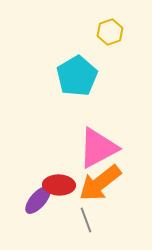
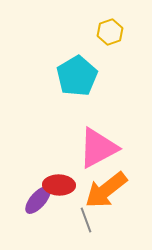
orange arrow: moved 6 px right, 7 px down
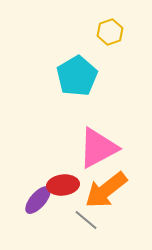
red ellipse: moved 4 px right; rotated 8 degrees counterclockwise
gray line: rotated 30 degrees counterclockwise
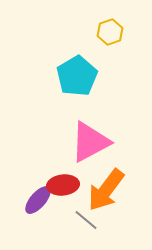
pink triangle: moved 8 px left, 6 px up
orange arrow: rotated 15 degrees counterclockwise
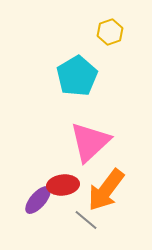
pink triangle: rotated 15 degrees counterclockwise
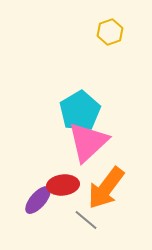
cyan pentagon: moved 3 px right, 35 px down
pink triangle: moved 2 px left
orange arrow: moved 2 px up
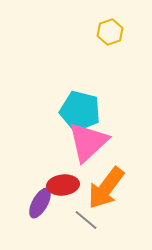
cyan pentagon: rotated 27 degrees counterclockwise
purple ellipse: moved 2 px right, 3 px down; rotated 12 degrees counterclockwise
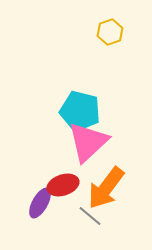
red ellipse: rotated 12 degrees counterclockwise
gray line: moved 4 px right, 4 px up
